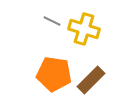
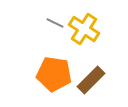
gray line: moved 3 px right, 2 px down
yellow cross: rotated 16 degrees clockwise
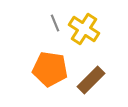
gray line: rotated 42 degrees clockwise
orange pentagon: moved 4 px left, 5 px up
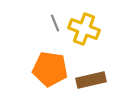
yellow cross: rotated 12 degrees counterclockwise
brown rectangle: rotated 32 degrees clockwise
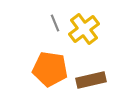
yellow cross: rotated 32 degrees clockwise
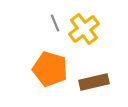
orange pentagon: rotated 8 degrees clockwise
brown rectangle: moved 3 px right, 2 px down
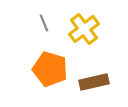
gray line: moved 11 px left
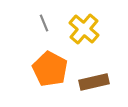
yellow cross: rotated 12 degrees counterclockwise
orange pentagon: rotated 12 degrees clockwise
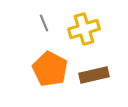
yellow cross: rotated 32 degrees clockwise
brown rectangle: moved 7 px up
